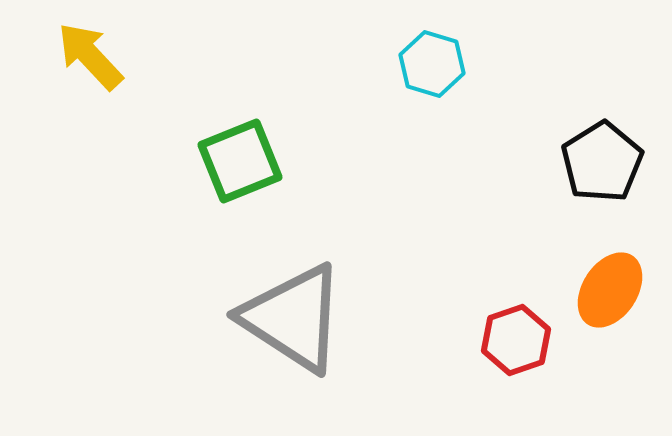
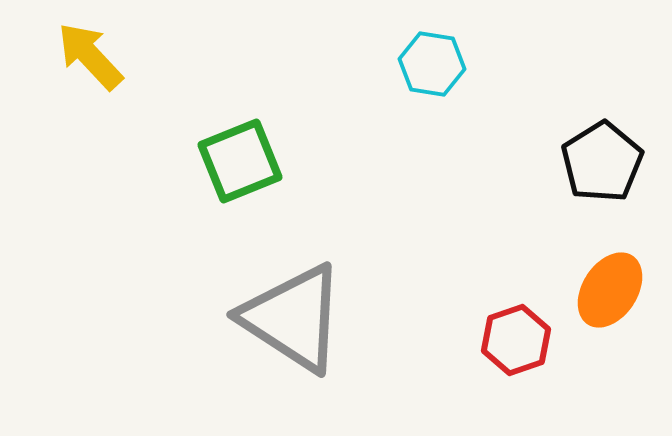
cyan hexagon: rotated 8 degrees counterclockwise
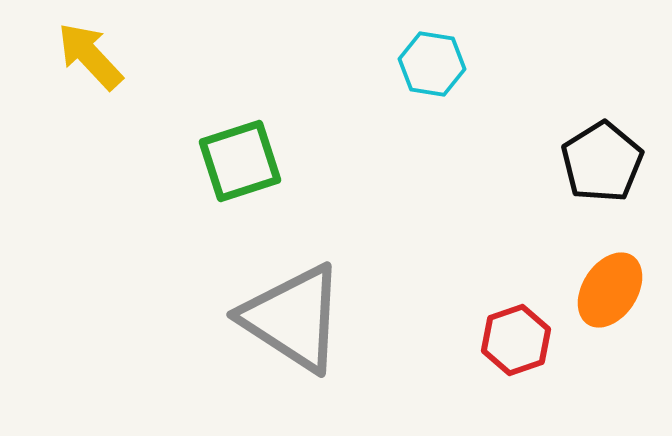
green square: rotated 4 degrees clockwise
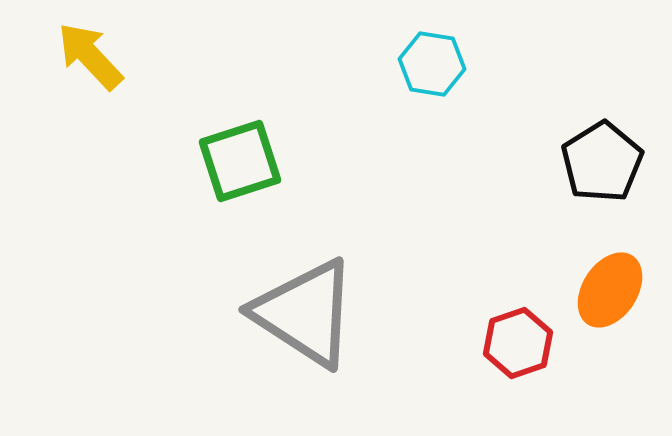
gray triangle: moved 12 px right, 5 px up
red hexagon: moved 2 px right, 3 px down
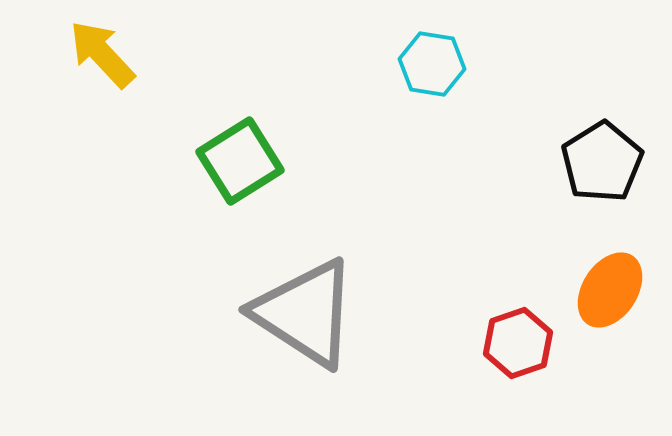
yellow arrow: moved 12 px right, 2 px up
green square: rotated 14 degrees counterclockwise
